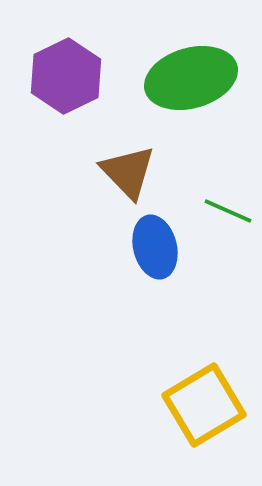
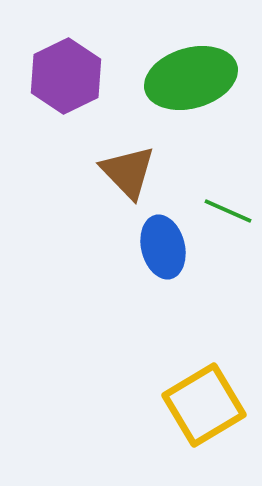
blue ellipse: moved 8 px right
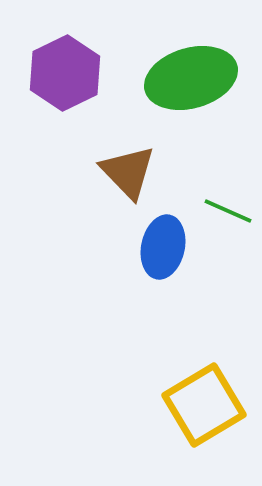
purple hexagon: moved 1 px left, 3 px up
blue ellipse: rotated 26 degrees clockwise
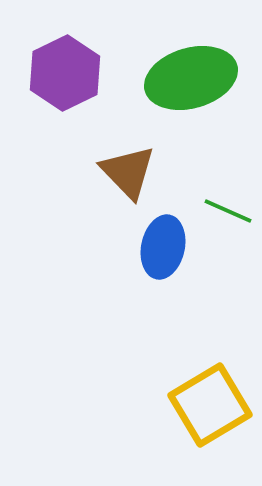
yellow square: moved 6 px right
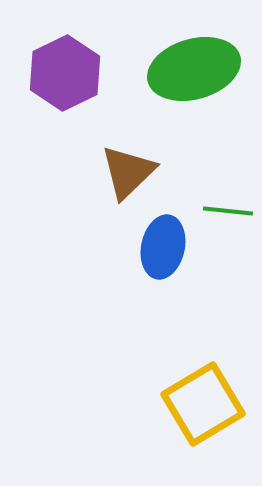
green ellipse: moved 3 px right, 9 px up
brown triangle: rotated 30 degrees clockwise
green line: rotated 18 degrees counterclockwise
yellow square: moved 7 px left, 1 px up
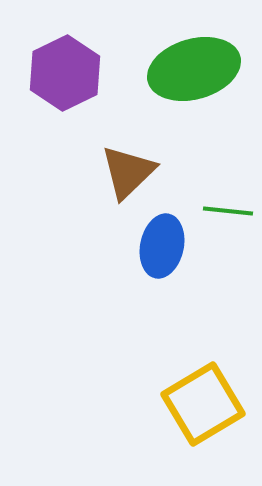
blue ellipse: moved 1 px left, 1 px up
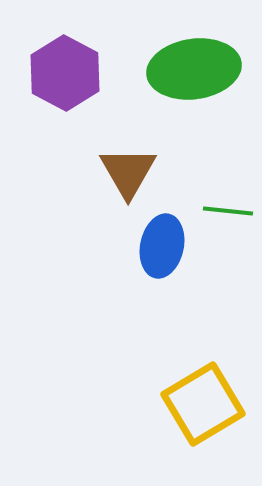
green ellipse: rotated 8 degrees clockwise
purple hexagon: rotated 6 degrees counterclockwise
brown triangle: rotated 16 degrees counterclockwise
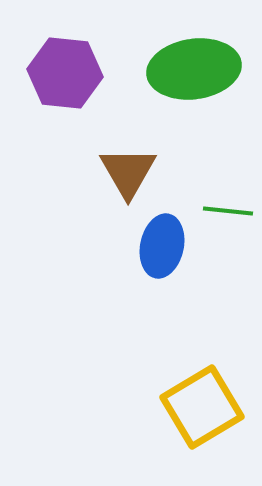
purple hexagon: rotated 22 degrees counterclockwise
yellow square: moved 1 px left, 3 px down
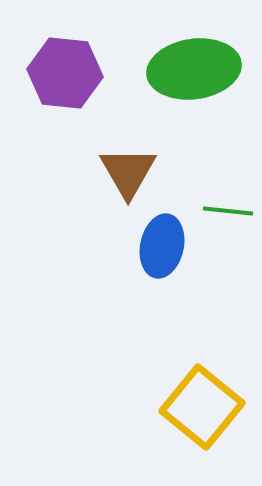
yellow square: rotated 20 degrees counterclockwise
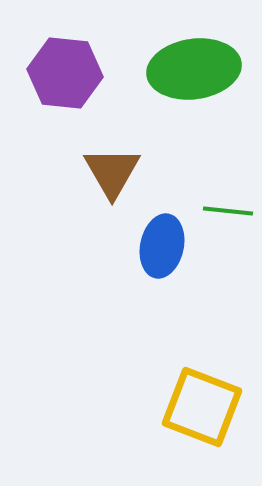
brown triangle: moved 16 px left
yellow square: rotated 18 degrees counterclockwise
